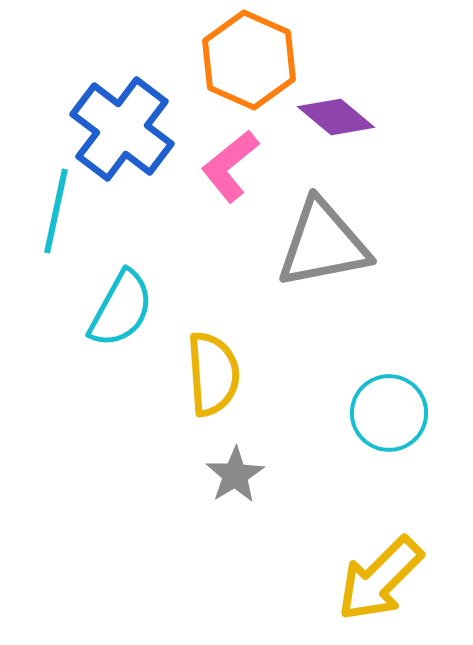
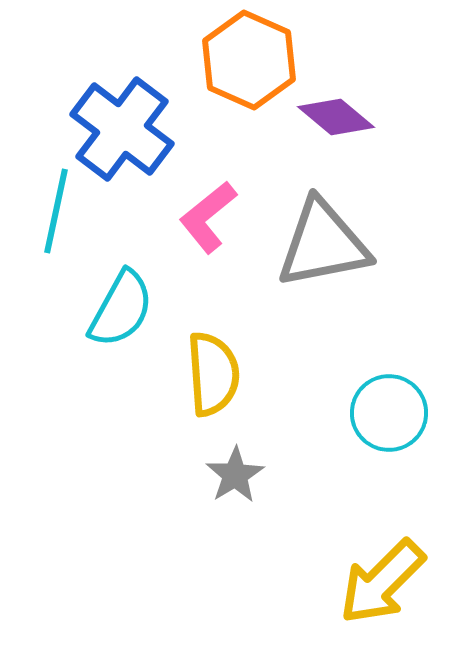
pink L-shape: moved 22 px left, 51 px down
yellow arrow: moved 2 px right, 3 px down
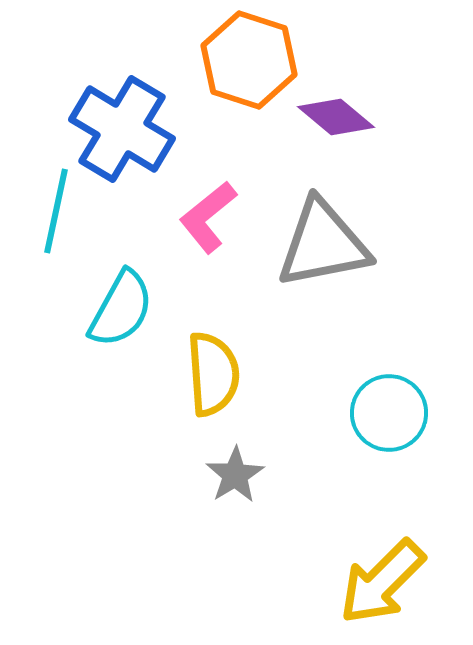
orange hexagon: rotated 6 degrees counterclockwise
blue cross: rotated 6 degrees counterclockwise
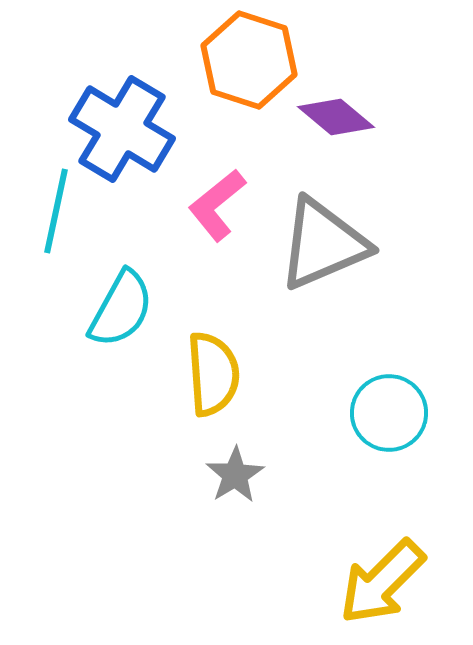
pink L-shape: moved 9 px right, 12 px up
gray triangle: rotated 12 degrees counterclockwise
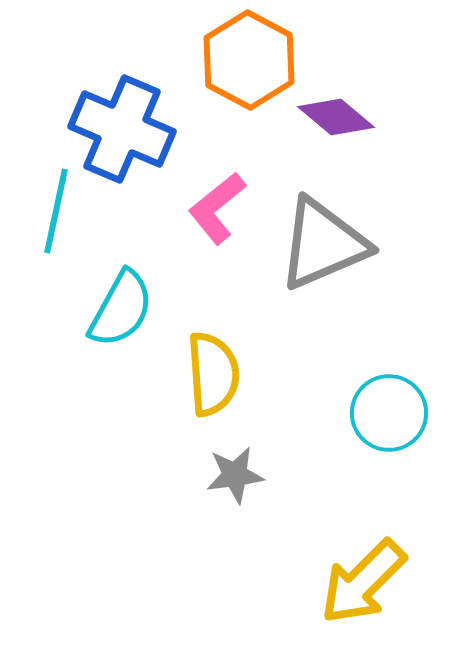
orange hexagon: rotated 10 degrees clockwise
blue cross: rotated 8 degrees counterclockwise
pink L-shape: moved 3 px down
gray star: rotated 24 degrees clockwise
yellow arrow: moved 19 px left
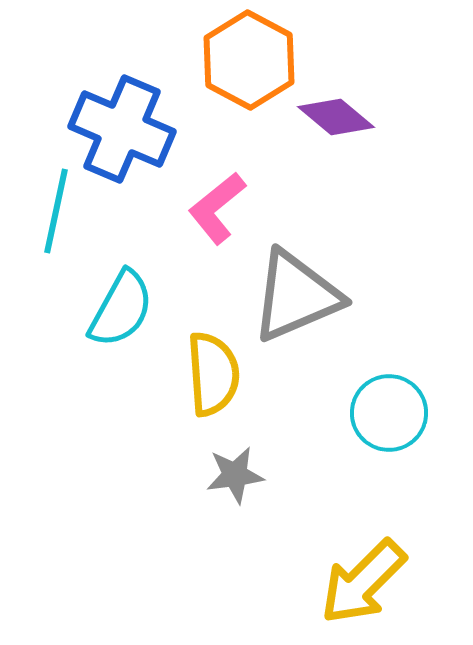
gray triangle: moved 27 px left, 52 px down
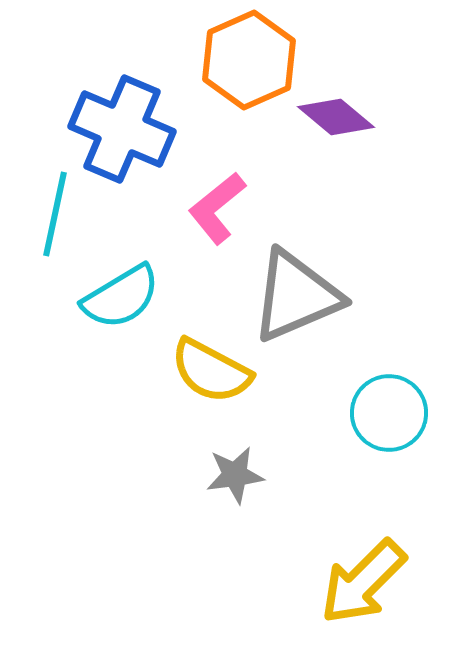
orange hexagon: rotated 8 degrees clockwise
cyan line: moved 1 px left, 3 px down
cyan semicircle: moved 12 px up; rotated 30 degrees clockwise
yellow semicircle: moved 2 px left, 3 px up; rotated 122 degrees clockwise
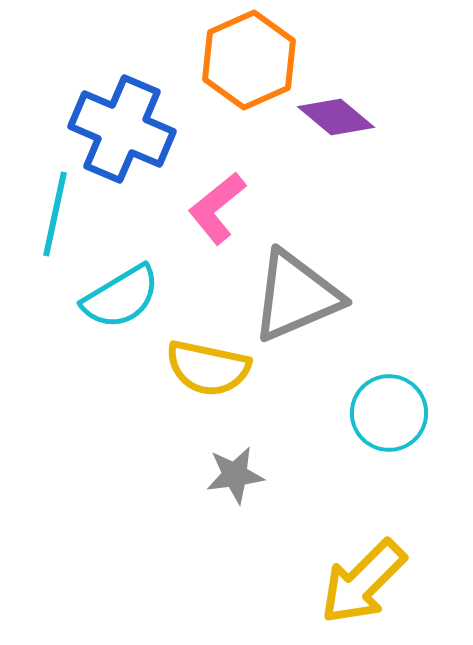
yellow semicircle: moved 3 px left, 3 px up; rotated 16 degrees counterclockwise
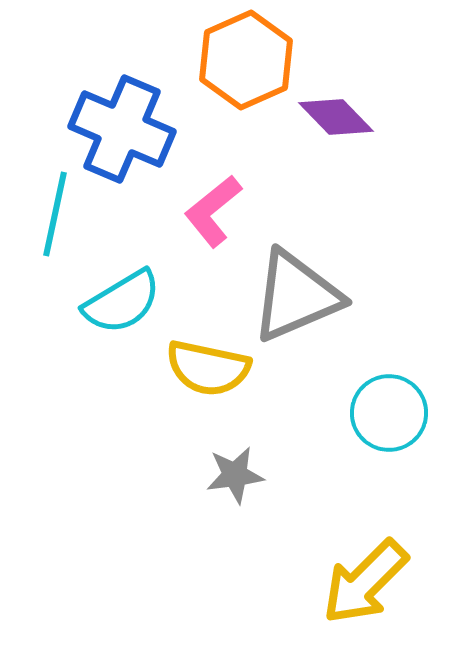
orange hexagon: moved 3 px left
purple diamond: rotated 6 degrees clockwise
pink L-shape: moved 4 px left, 3 px down
cyan semicircle: moved 1 px right, 5 px down
yellow arrow: moved 2 px right
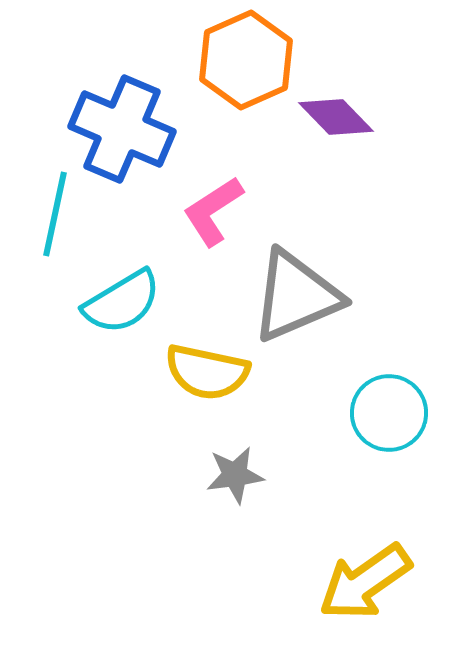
pink L-shape: rotated 6 degrees clockwise
yellow semicircle: moved 1 px left, 4 px down
yellow arrow: rotated 10 degrees clockwise
